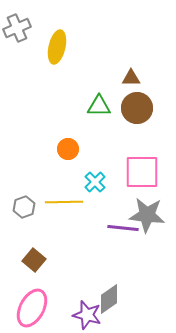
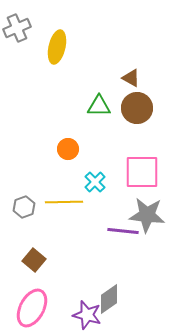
brown triangle: rotated 30 degrees clockwise
purple line: moved 3 px down
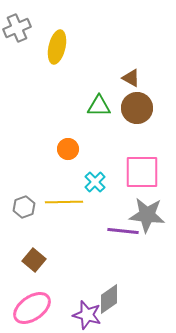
pink ellipse: rotated 27 degrees clockwise
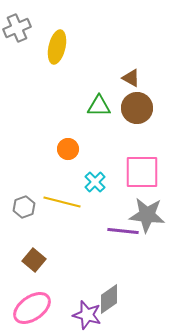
yellow line: moved 2 px left; rotated 15 degrees clockwise
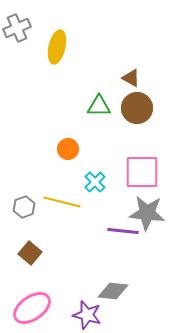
gray star: moved 2 px up
brown square: moved 4 px left, 7 px up
gray diamond: moved 4 px right, 8 px up; rotated 40 degrees clockwise
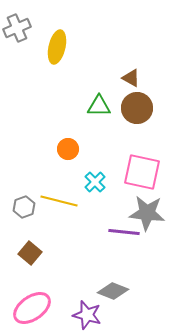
pink square: rotated 12 degrees clockwise
yellow line: moved 3 px left, 1 px up
purple line: moved 1 px right, 1 px down
gray diamond: rotated 16 degrees clockwise
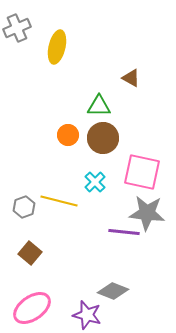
brown circle: moved 34 px left, 30 px down
orange circle: moved 14 px up
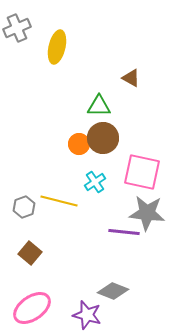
orange circle: moved 11 px right, 9 px down
cyan cross: rotated 10 degrees clockwise
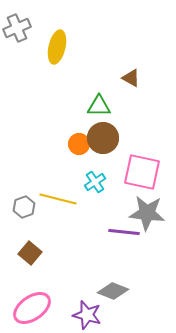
yellow line: moved 1 px left, 2 px up
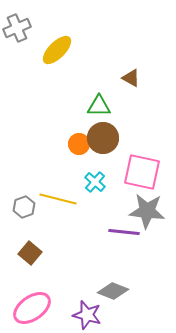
yellow ellipse: moved 3 px down; rotated 32 degrees clockwise
cyan cross: rotated 15 degrees counterclockwise
gray star: moved 2 px up
